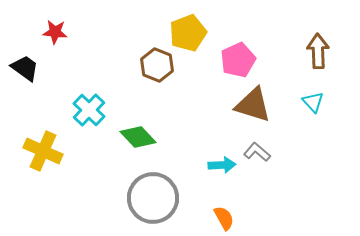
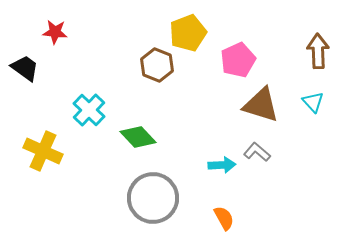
brown triangle: moved 8 px right
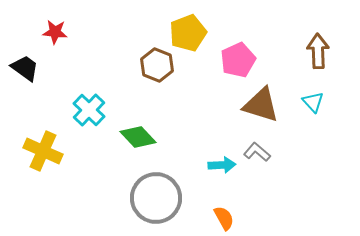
gray circle: moved 3 px right
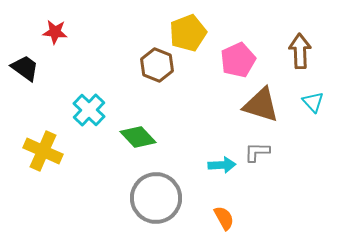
brown arrow: moved 18 px left
gray L-shape: rotated 40 degrees counterclockwise
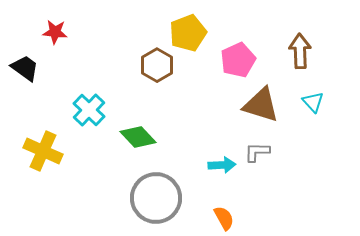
brown hexagon: rotated 8 degrees clockwise
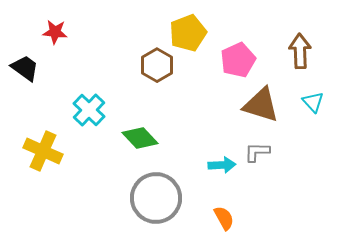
green diamond: moved 2 px right, 1 px down
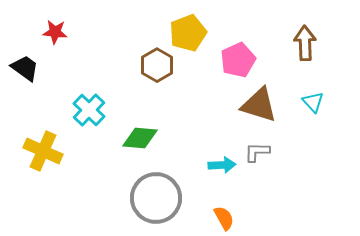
brown arrow: moved 5 px right, 8 px up
brown triangle: moved 2 px left
green diamond: rotated 42 degrees counterclockwise
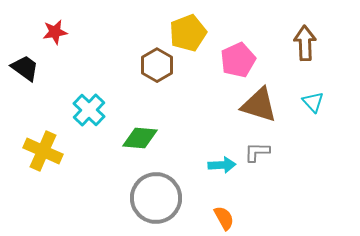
red star: rotated 15 degrees counterclockwise
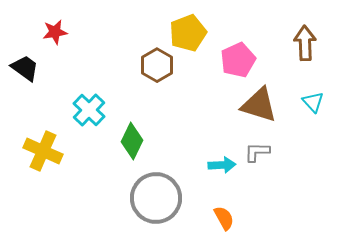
green diamond: moved 8 px left, 3 px down; rotated 69 degrees counterclockwise
